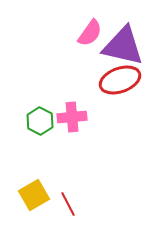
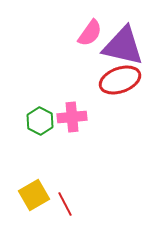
red line: moved 3 px left
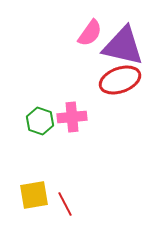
green hexagon: rotated 8 degrees counterclockwise
yellow square: rotated 20 degrees clockwise
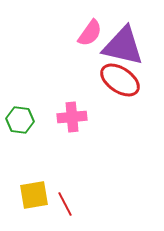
red ellipse: rotated 54 degrees clockwise
green hexagon: moved 20 px left, 1 px up; rotated 12 degrees counterclockwise
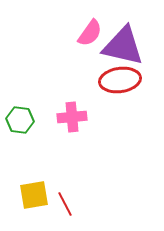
red ellipse: rotated 42 degrees counterclockwise
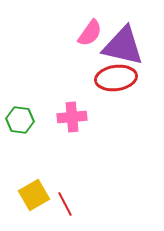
red ellipse: moved 4 px left, 2 px up
yellow square: rotated 20 degrees counterclockwise
